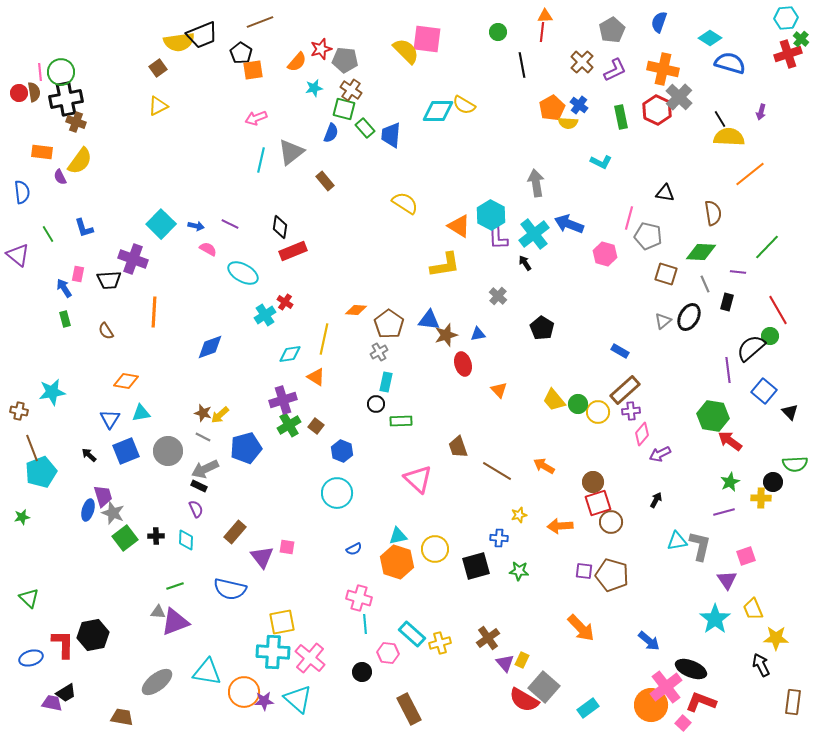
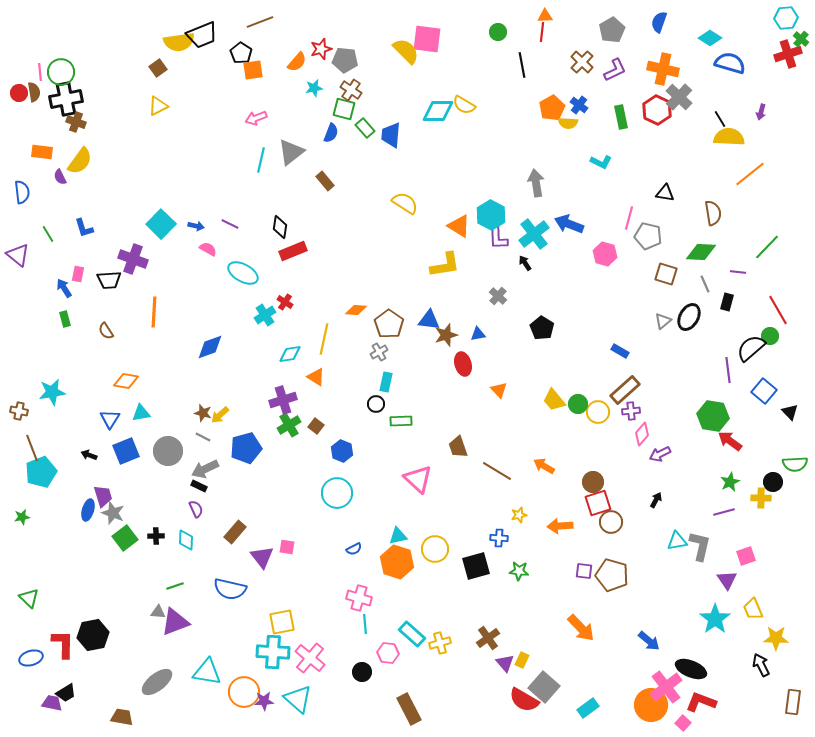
black arrow at (89, 455): rotated 21 degrees counterclockwise
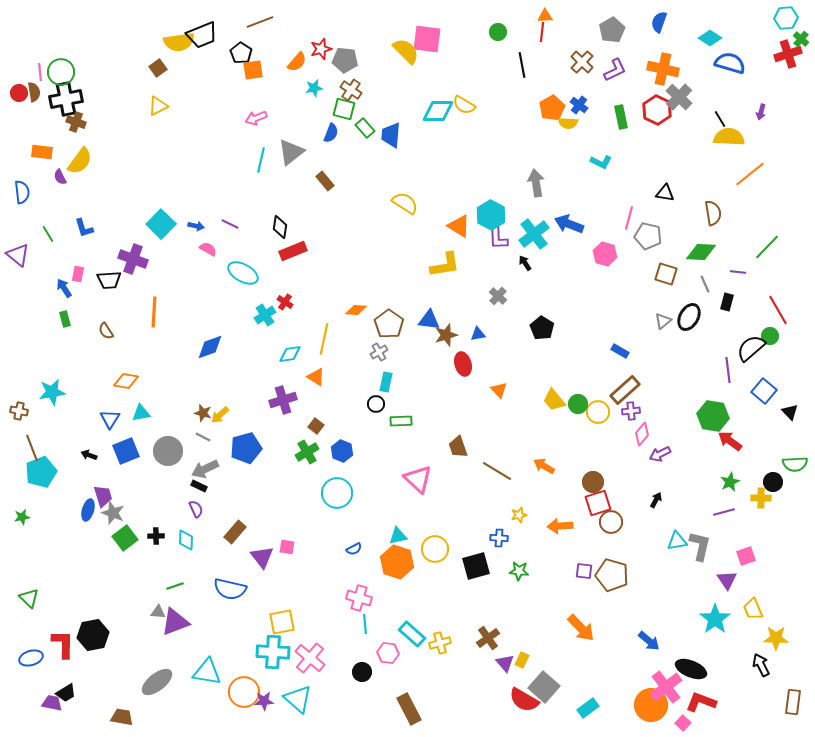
green cross at (289, 425): moved 18 px right, 27 px down
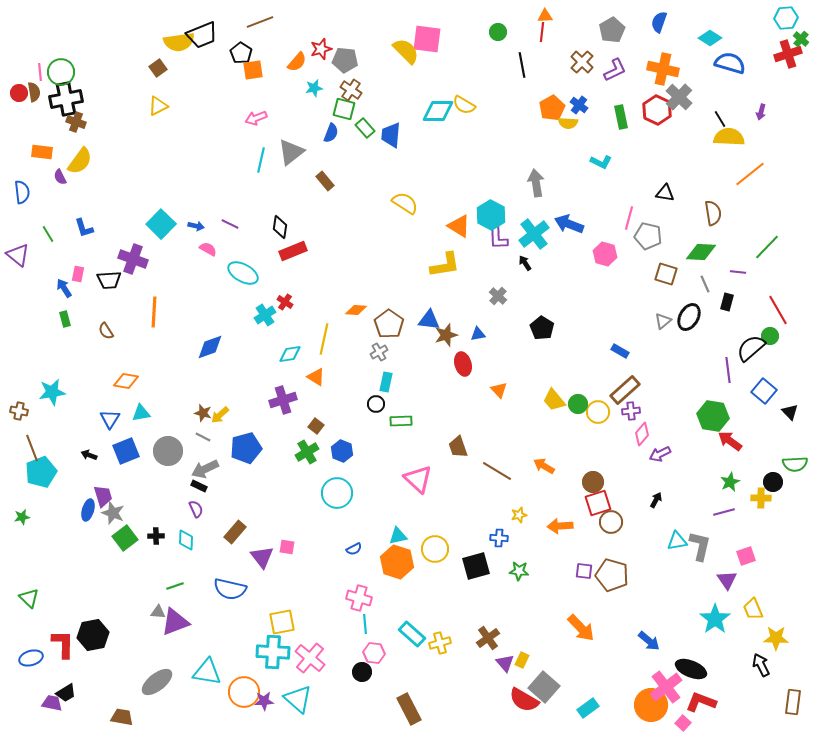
pink hexagon at (388, 653): moved 14 px left
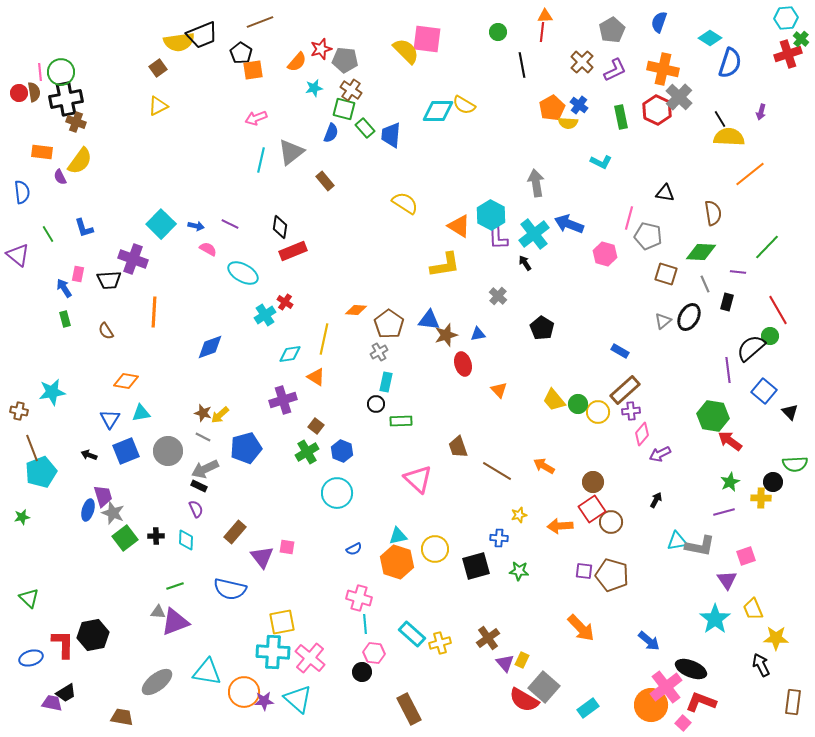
blue semicircle at (730, 63): rotated 92 degrees clockwise
red square at (598, 503): moved 6 px left, 6 px down; rotated 16 degrees counterclockwise
gray L-shape at (700, 546): rotated 88 degrees clockwise
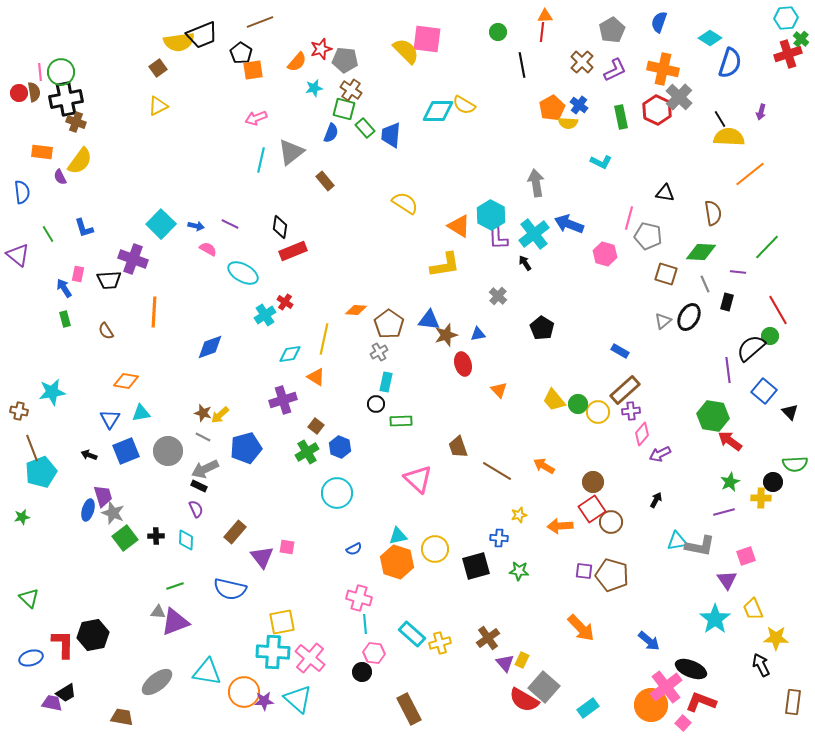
blue hexagon at (342, 451): moved 2 px left, 4 px up
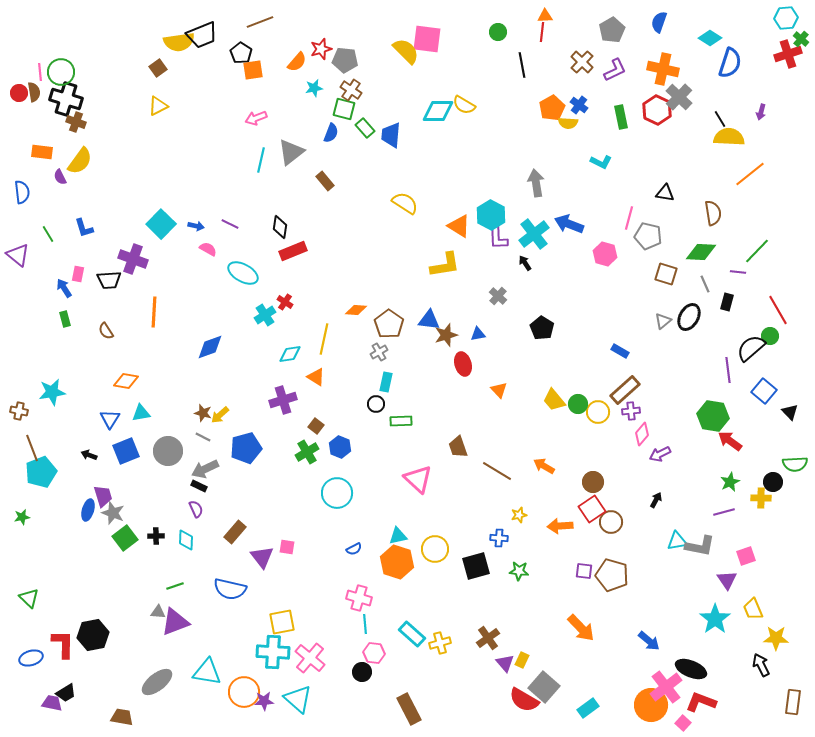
black cross at (66, 99): rotated 28 degrees clockwise
green line at (767, 247): moved 10 px left, 4 px down
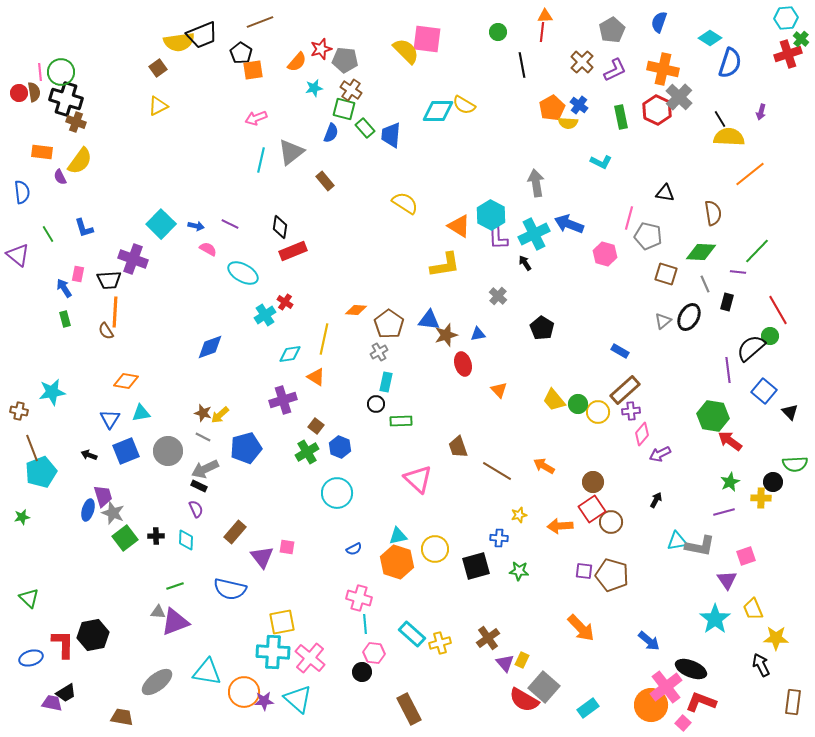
cyan cross at (534, 234): rotated 12 degrees clockwise
orange line at (154, 312): moved 39 px left
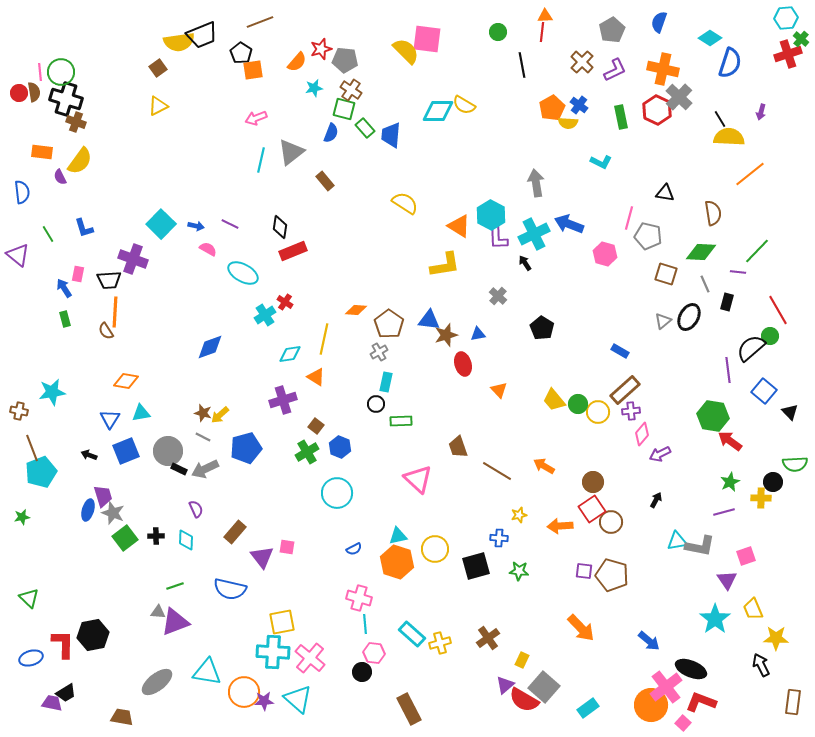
black rectangle at (199, 486): moved 20 px left, 17 px up
purple triangle at (505, 663): moved 22 px down; rotated 30 degrees clockwise
